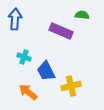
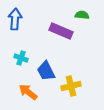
cyan cross: moved 3 px left, 1 px down
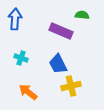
blue trapezoid: moved 12 px right, 7 px up
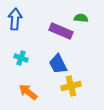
green semicircle: moved 1 px left, 3 px down
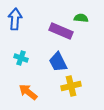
blue trapezoid: moved 2 px up
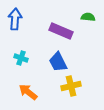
green semicircle: moved 7 px right, 1 px up
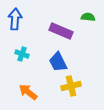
cyan cross: moved 1 px right, 4 px up
